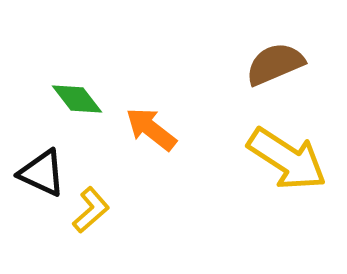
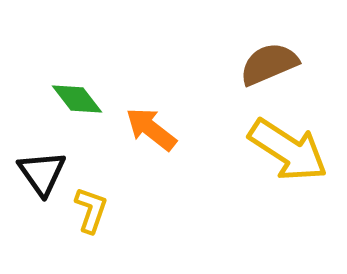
brown semicircle: moved 6 px left
yellow arrow: moved 1 px right, 9 px up
black triangle: rotated 30 degrees clockwise
yellow L-shape: rotated 30 degrees counterclockwise
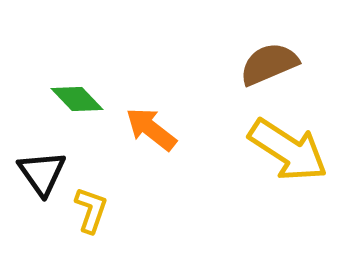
green diamond: rotated 6 degrees counterclockwise
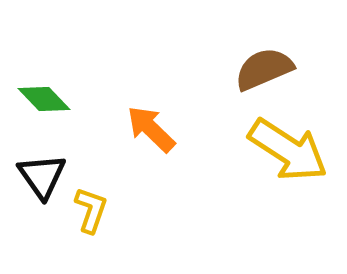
brown semicircle: moved 5 px left, 5 px down
green diamond: moved 33 px left
orange arrow: rotated 6 degrees clockwise
black triangle: moved 3 px down
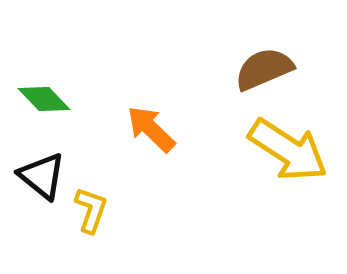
black triangle: rotated 16 degrees counterclockwise
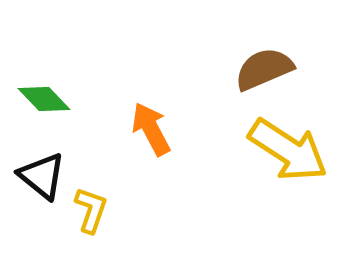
orange arrow: rotated 18 degrees clockwise
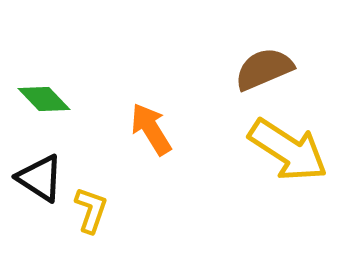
orange arrow: rotated 4 degrees counterclockwise
black triangle: moved 2 px left, 2 px down; rotated 6 degrees counterclockwise
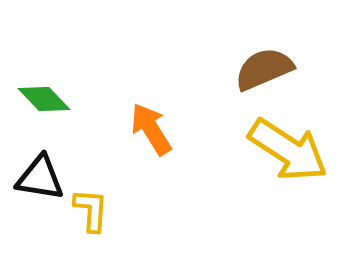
black triangle: rotated 24 degrees counterclockwise
yellow L-shape: rotated 15 degrees counterclockwise
